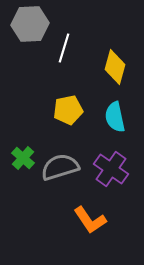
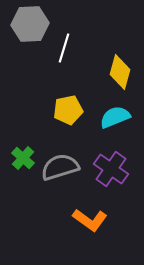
yellow diamond: moved 5 px right, 5 px down
cyan semicircle: rotated 80 degrees clockwise
orange L-shape: rotated 20 degrees counterclockwise
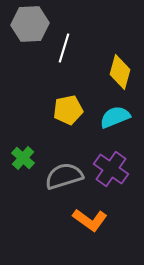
gray semicircle: moved 4 px right, 9 px down
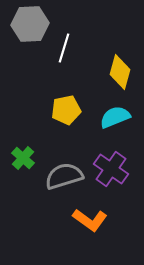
yellow pentagon: moved 2 px left
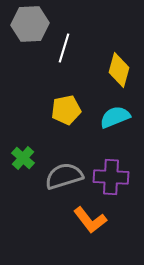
yellow diamond: moved 1 px left, 2 px up
purple cross: moved 8 px down; rotated 32 degrees counterclockwise
orange L-shape: rotated 16 degrees clockwise
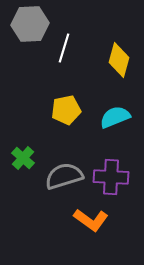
yellow diamond: moved 10 px up
orange L-shape: moved 1 px right; rotated 16 degrees counterclockwise
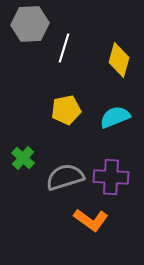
gray semicircle: moved 1 px right, 1 px down
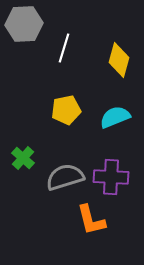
gray hexagon: moved 6 px left
orange L-shape: rotated 40 degrees clockwise
